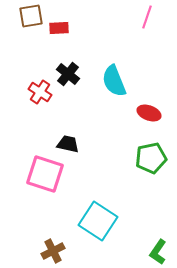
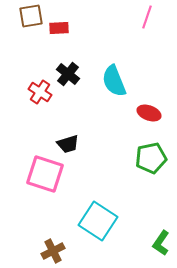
black trapezoid: rotated 150 degrees clockwise
green L-shape: moved 3 px right, 9 px up
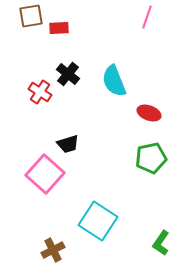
pink square: rotated 24 degrees clockwise
brown cross: moved 1 px up
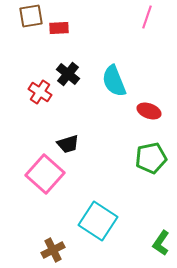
red ellipse: moved 2 px up
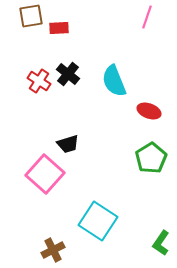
red cross: moved 1 px left, 11 px up
green pentagon: rotated 20 degrees counterclockwise
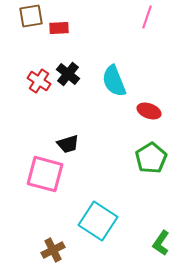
pink square: rotated 27 degrees counterclockwise
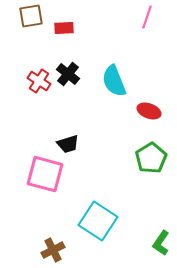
red rectangle: moved 5 px right
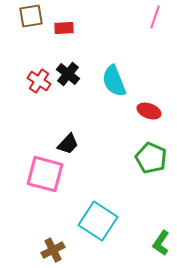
pink line: moved 8 px right
black trapezoid: rotated 30 degrees counterclockwise
green pentagon: rotated 16 degrees counterclockwise
